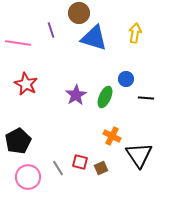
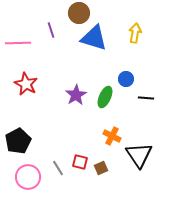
pink line: rotated 10 degrees counterclockwise
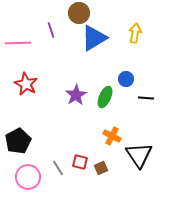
blue triangle: rotated 48 degrees counterclockwise
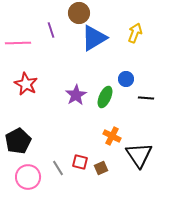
yellow arrow: rotated 12 degrees clockwise
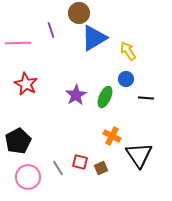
yellow arrow: moved 7 px left, 18 px down; rotated 54 degrees counterclockwise
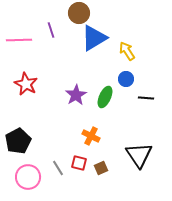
pink line: moved 1 px right, 3 px up
yellow arrow: moved 1 px left
orange cross: moved 21 px left
red square: moved 1 px left, 1 px down
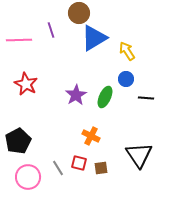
brown square: rotated 16 degrees clockwise
